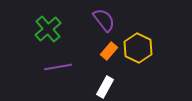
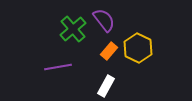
green cross: moved 25 px right
white rectangle: moved 1 px right, 1 px up
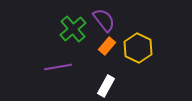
orange rectangle: moved 2 px left, 5 px up
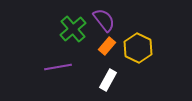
white rectangle: moved 2 px right, 6 px up
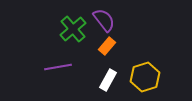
yellow hexagon: moved 7 px right, 29 px down; rotated 16 degrees clockwise
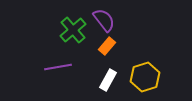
green cross: moved 1 px down
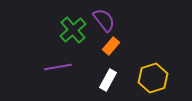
orange rectangle: moved 4 px right
yellow hexagon: moved 8 px right, 1 px down
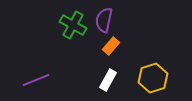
purple semicircle: rotated 130 degrees counterclockwise
green cross: moved 5 px up; rotated 20 degrees counterclockwise
purple line: moved 22 px left, 13 px down; rotated 12 degrees counterclockwise
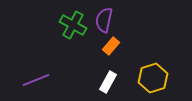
white rectangle: moved 2 px down
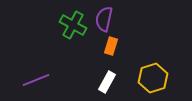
purple semicircle: moved 1 px up
orange rectangle: rotated 24 degrees counterclockwise
white rectangle: moved 1 px left
